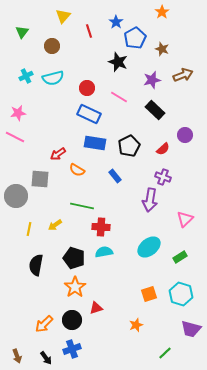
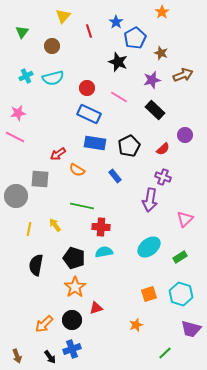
brown star at (162, 49): moved 1 px left, 4 px down
yellow arrow at (55, 225): rotated 88 degrees clockwise
black arrow at (46, 358): moved 4 px right, 1 px up
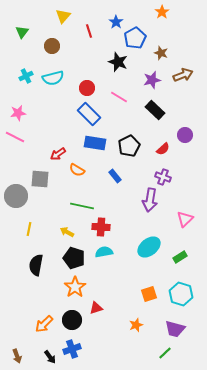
blue rectangle at (89, 114): rotated 20 degrees clockwise
yellow arrow at (55, 225): moved 12 px right, 7 px down; rotated 24 degrees counterclockwise
purple trapezoid at (191, 329): moved 16 px left
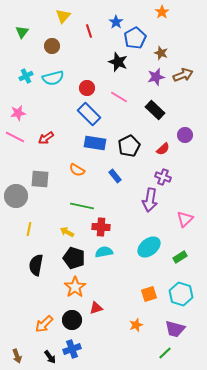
purple star at (152, 80): moved 4 px right, 3 px up
red arrow at (58, 154): moved 12 px left, 16 px up
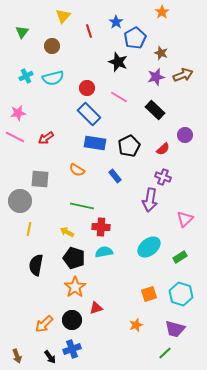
gray circle at (16, 196): moved 4 px right, 5 px down
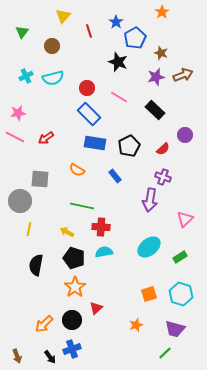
red triangle at (96, 308): rotated 24 degrees counterclockwise
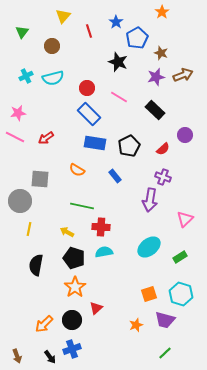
blue pentagon at (135, 38): moved 2 px right
purple trapezoid at (175, 329): moved 10 px left, 9 px up
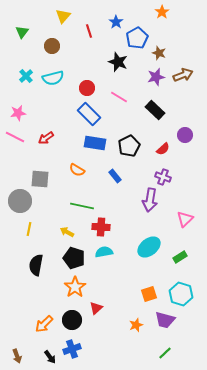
brown star at (161, 53): moved 2 px left
cyan cross at (26, 76): rotated 16 degrees counterclockwise
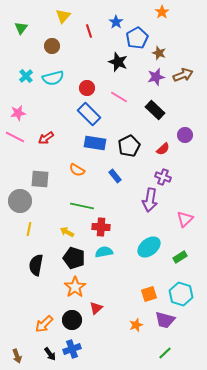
green triangle at (22, 32): moved 1 px left, 4 px up
black arrow at (50, 357): moved 3 px up
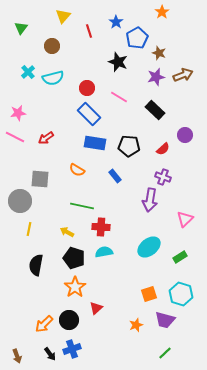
cyan cross at (26, 76): moved 2 px right, 4 px up
black pentagon at (129, 146): rotated 30 degrees clockwise
black circle at (72, 320): moved 3 px left
